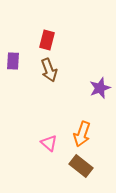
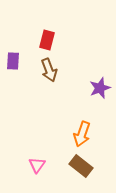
pink triangle: moved 12 px left, 22 px down; rotated 24 degrees clockwise
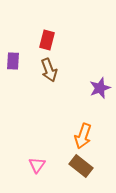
orange arrow: moved 1 px right, 2 px down
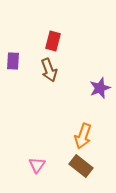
red rectangle: moved 6 px right, 1 px down
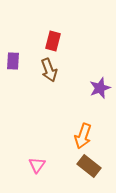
brown rectangle: moved 8 px right
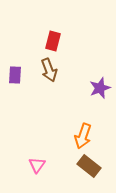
purple rectangle: moved 2 px right, 14 px down
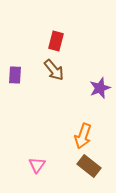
red rectangle: moved 3 px right
brown arrow: moved 5 px right; rotated 20 degrees counterclockwise
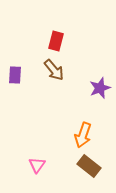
orange arrow: moved 1 px up
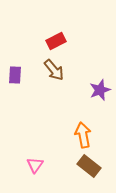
red rectangle: rotated 48 degrees clockwise
purple star: moved 2 px down
orange arrow: rotated 150 degrees clockwise
pink triangle: moved 2 px left
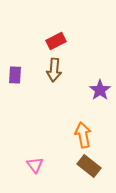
brown arrow: rotated 45 degrees clockwise
purple star: rotated 15 degrees counterclockwise
pink triangle: rotated 12 degrees counterclockwise
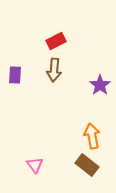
purple star: moved 5 px up
orange arrow: moved 9 px right, 1 px down
brown rectangle: moved 2 px left, 1 px up
